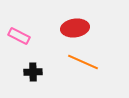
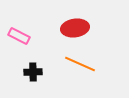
orange line: moved 3 px left, 2 px down
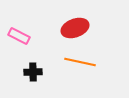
red ellipse: rotated 12 degrees counterclockwise
orange line: moved 2 px up; rotated 12 degrees counterclockwise
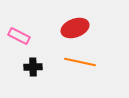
black cross: moved 5 px up
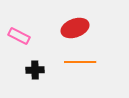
orange line: rotated 12 degrees counterclockwise
black cross: moved 2 px right, 3 px down
